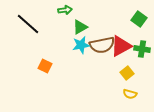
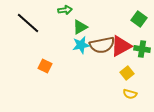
black line: moved 1 px up
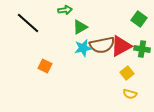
cyan star: moved 2 px right, 3 px down
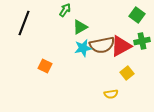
green arrow: rotated 48 degrees counterclockwise
green square: moved 2 px left, 4 px up
black line: moved 4 px left; rotated 70 degrees clockwise
green cross: moved 8 px up; rotated 21 degrees counterclockwise
yellow semicircle: moved 19 px left; rotated 24 degrees counterclockwise
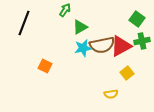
green square: moved 4 px down
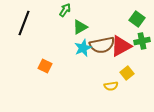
cyan star: rotated 12 degrees counterclockwise
yellow semicircle: moved 8 px up
